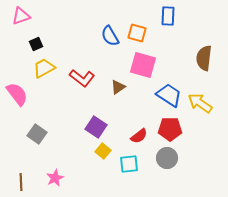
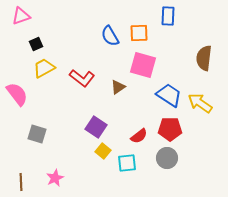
orange square: moved 2 px right; rotated 18 degrees counterclockwise
gray square: rotated 18 degrees counterclockwise
cyan square: moved 2 px left, 1 px up
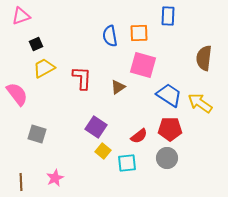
blue semicircle: rotated 20 degrees clockwise
red L-shape: rotated 125 degrees counterclockwise
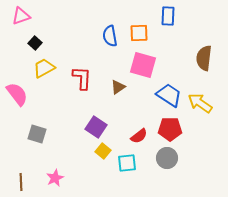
black square: moved 1 px left, 1 px up; rotated 24 degrees counterclockwise
